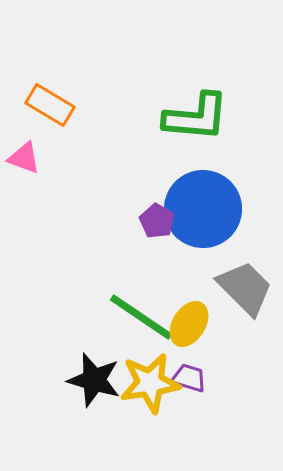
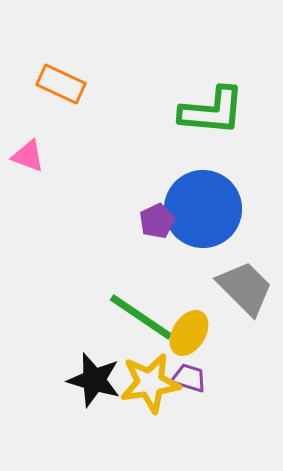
orange rectangle: moved 11 px right, 21 px up; rotated 6 degrees counterclockwise
green L-shape: moved 16 px right, 6 px up
pink triangle: moved 4 px right, 2 px up
purple pentagon: rotated 16 degrees clockwise
yellow ellipse: moved 9 px down
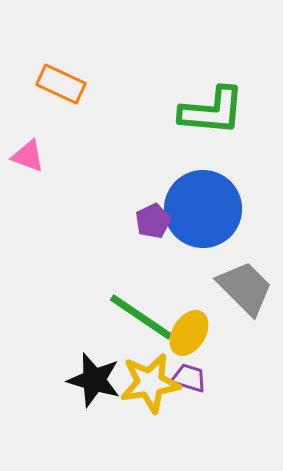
purple pentagon: moved 4 px left
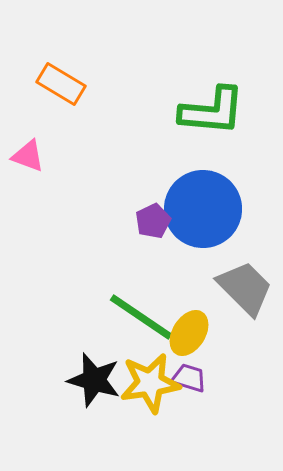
orange rectangle: rotated 6 degrees clockwise
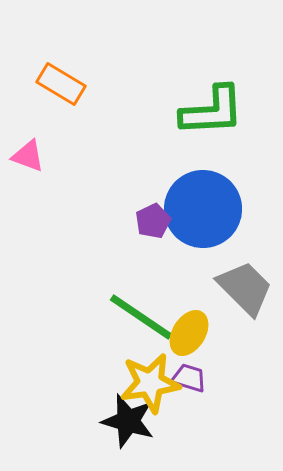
green L-shape: rotated 8 degrees counterclockwise
black star: moved 34 px right, 41 px down
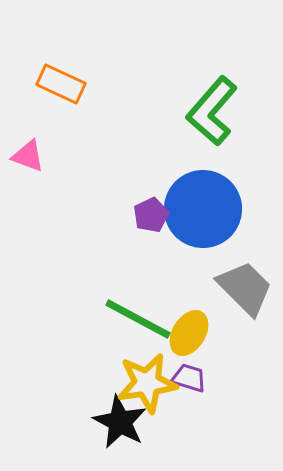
orange rectangle: rotated 6 degrees counterclockwise
green L-shape: rotated 134 degrees clockwise
purple pentagon: moved 2 px left, 6 px up
green line: moved 3 px left, 2 px down; rotated 6 degrees counterclockwise
yellow star: moved 3 px left
black star: moved 8 px left, 1 px down; rotated 12 degrees clockwise
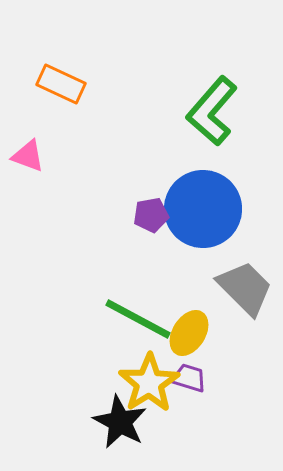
purple pentagon: rotated 16 degrees clockwise
yellow star: moved 2 px right; rotated 24 degrees counterclockwise
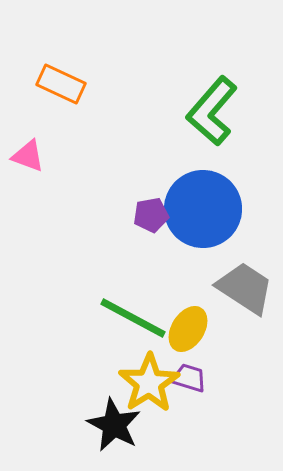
gray trapezoid: rotated 12 degrees counterclockwise
green line: moved 5 px left, 1 px up
yellow ellipse: moved 1 px left, 4 px up
black star: moved 6 px left, 3 px down
